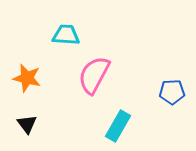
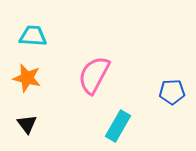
cyan trapezoid: moved 33 px left, 1 px down
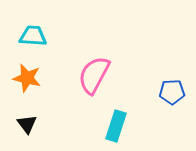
cyan rectangle: moved 2 px left; rotated 12 degrees counterclockwise
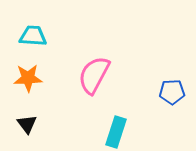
orange star: moved 1 px right; rotated 16 degrees counterclockwise
cyan rectangle: moved 6 px down
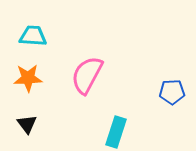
pink semicircle: moved 7 px left
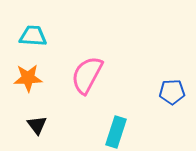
black triangle: moved 10 px right, 1 px down
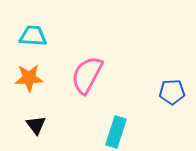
orange star: moved 1 px right
black triangle: moved 1 px left
